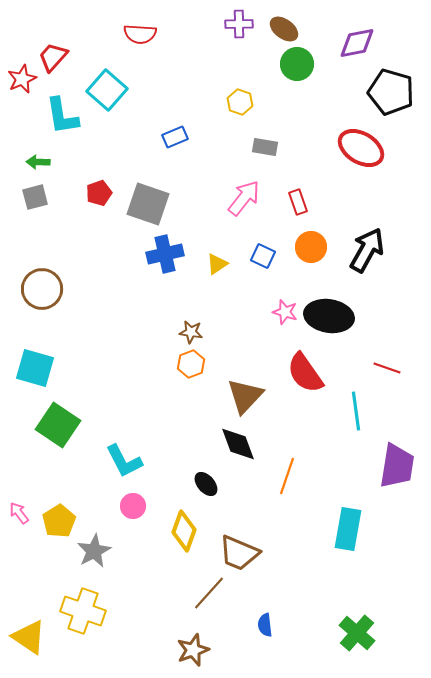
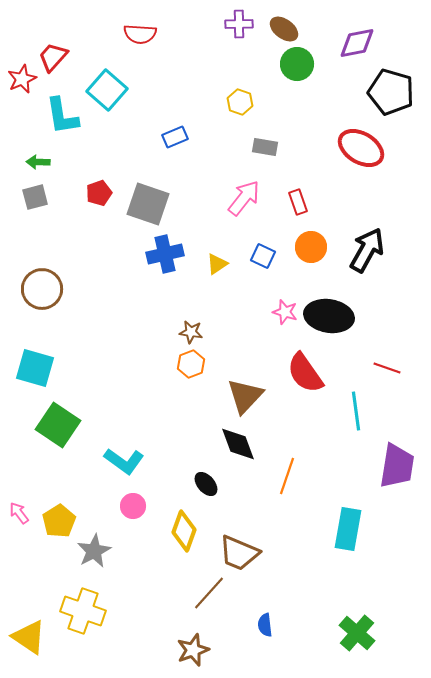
cyan L-shape at (124, 461): rotated 27 degrees counterclockwise
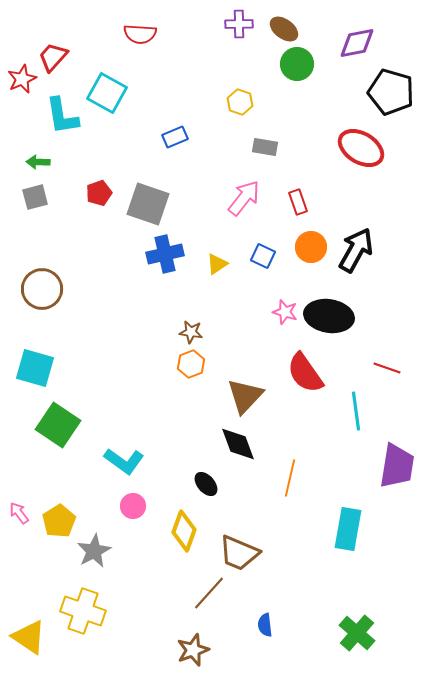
cyan square at (107, 90): moved 3 px down; rotated 12 degrees counterclockwise
black arrow at (367, 250): moved 11 px left
orange line at (287, 476): moved 3 px right, 2 px down; rotated 6 degrees counterclockwise
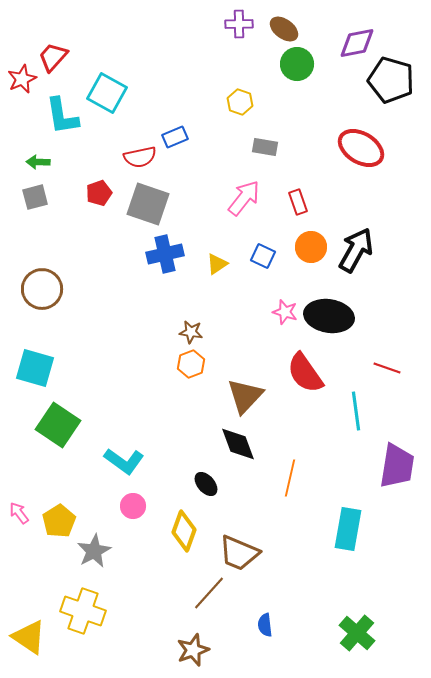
red semicircle at (140, 34): moved 123 px down; rotated 16 degrees counterclockwise
black pentagon at (391, 92): moved 12 px up
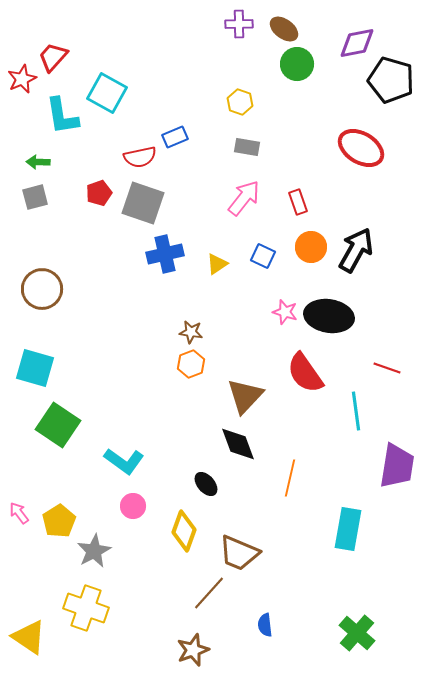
gray rectangle at (265, 147): moved 18 px left
gray square at (148, 204): moved 5 px left, 1 px up
yellow cross at (83, 611): moved 3 px right, 3 px up
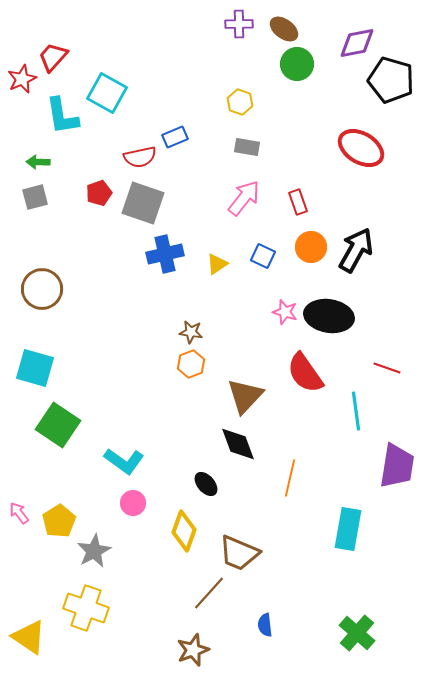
pink circle at (133, 506): moved 3 px up
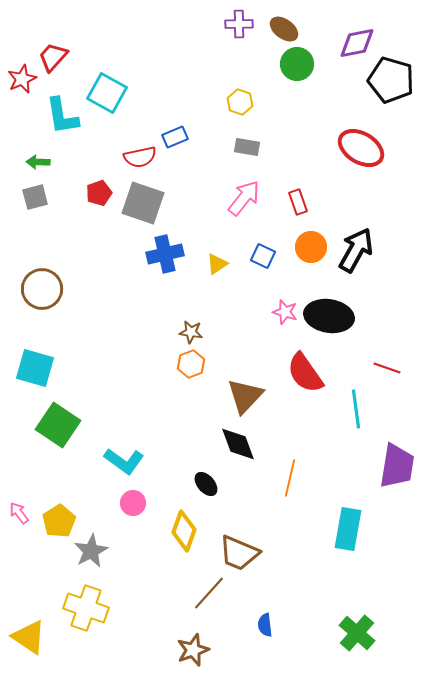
cyan line at (356, 411): moved 2 px up
gray star at (94, 551): moved 3 px left
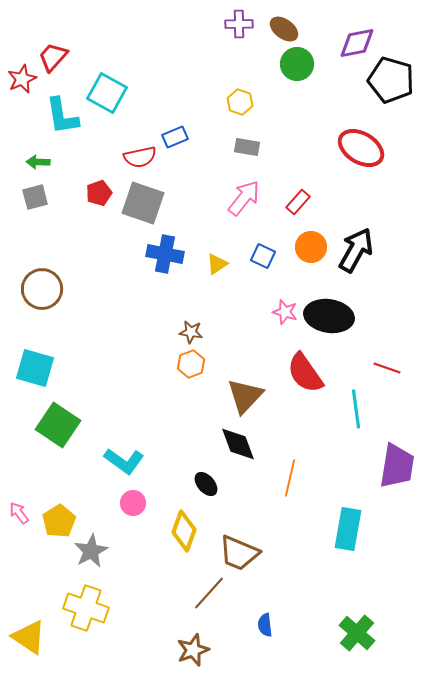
red rectangle at (298, 202): rotated 60 degrees clockwise
blue cross at (165, 254): rotated 24 degrees clockwise
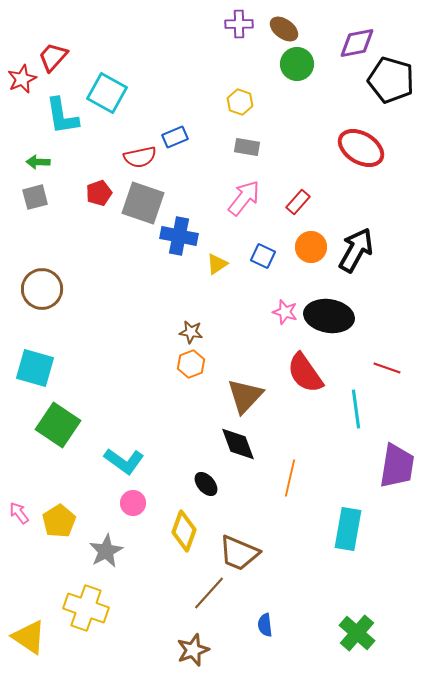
blue cross at (165, 254): moved 14 px right, 18 px up
gray star at (91, 551): moved 15 px right
